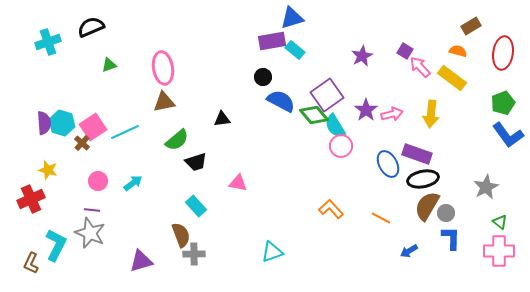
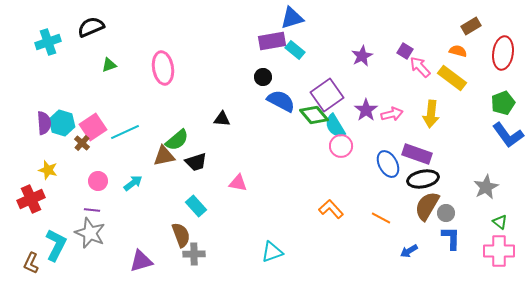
brown triangle at (164, 102): moved 54 px down
black triangle at (222, 119): rotated 12 degrees clockwise
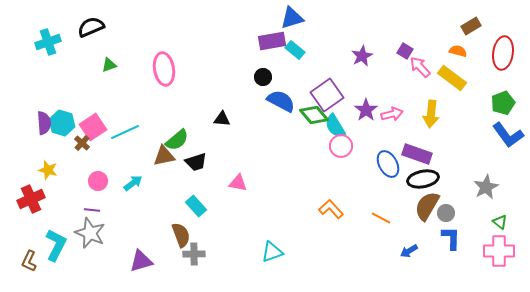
pink ellipse at (163, 68): moved 1 px right, 1 px down
brown L-shape at (31, 263): moved 2 px left, 2 px up
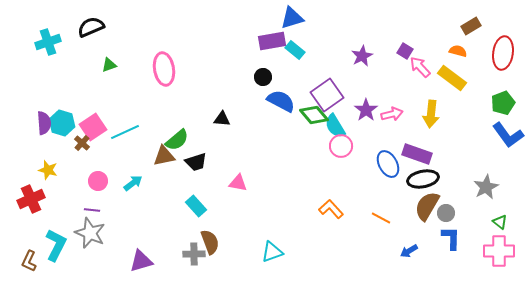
brown semicircle at (181, 235): moved 29 px right, 7 px down
